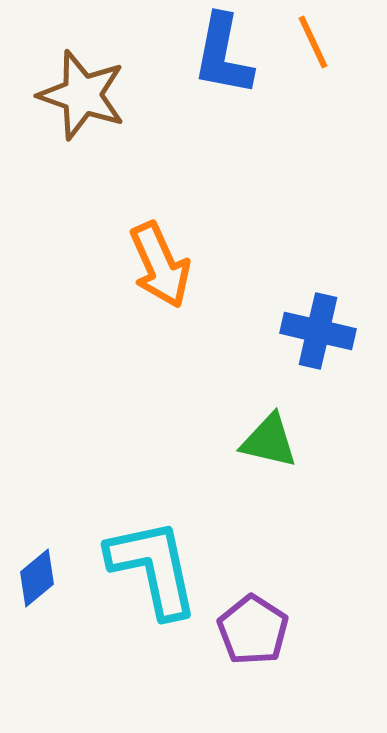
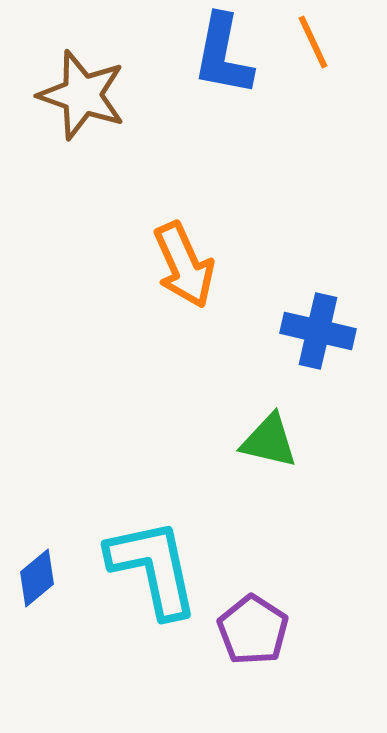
orange arrow: moved 24 px right
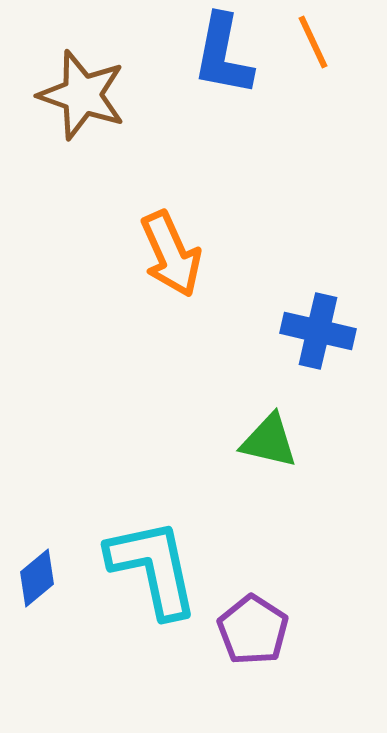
orange arrow: moved 13 px left, 11 px up
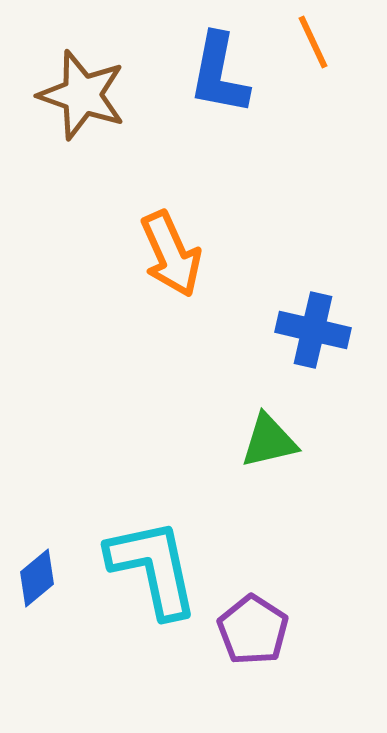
blue L-shape: moved 4 px left, 19 px down
blue cross: moved 5 px left, 1 px up
green triangle: rotated 26 degrees counterclockwise
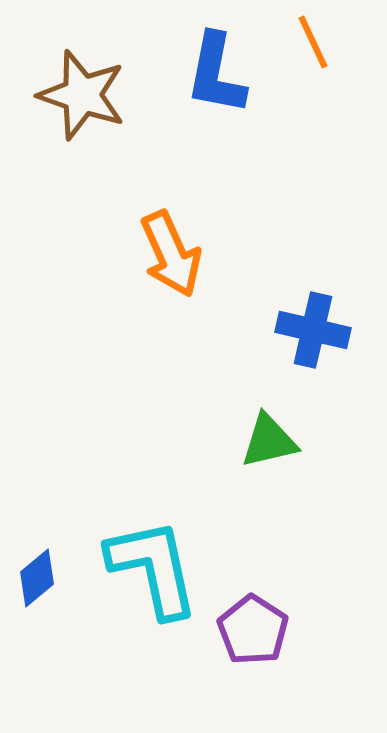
blue L-shape: moved 3 px left
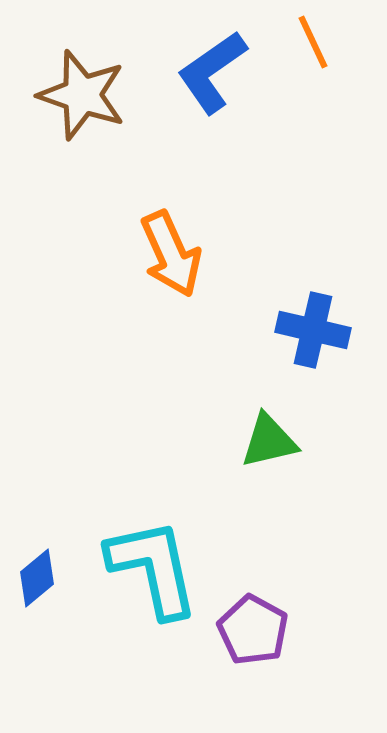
blue L-shape: moved 4 px left, 2 px up; rotated 44 degrees clockwise
purple pentagon: rotated 4 degrees counterclockwise
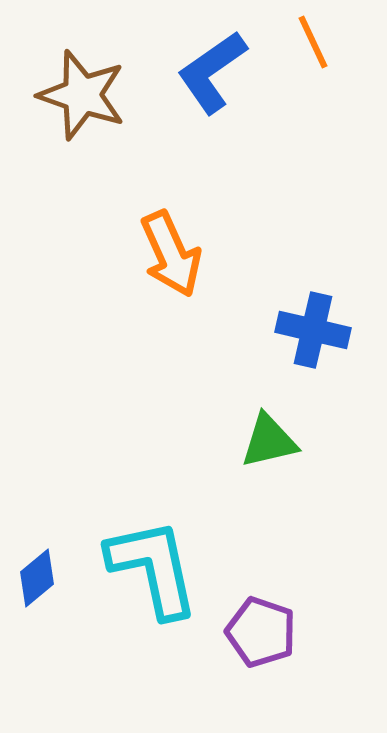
purple pentagon: moved 8 px right, 2 px down; rotated 10 degrees counterclockwise
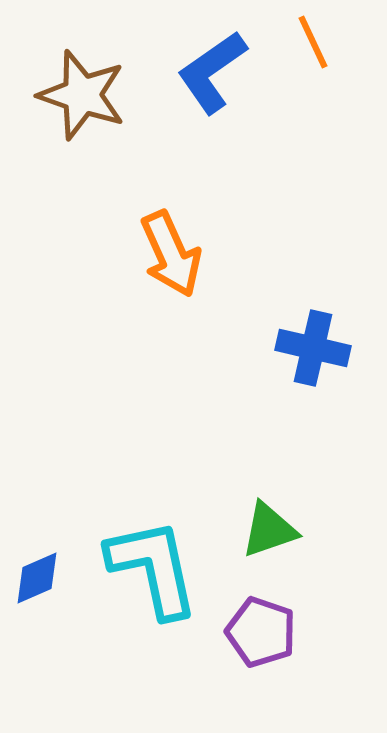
blue cross: moved 18 px down
green triangle: moved 89 px down; rotated 6 degrees counterclockwise
blue diamond: rotated 16 degrees clockwise
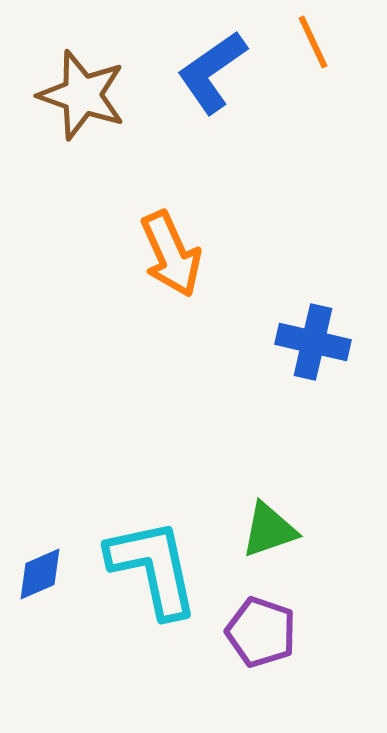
blue cross: moved 6 px up
blue diamond: moved 3 px right, 4 px up
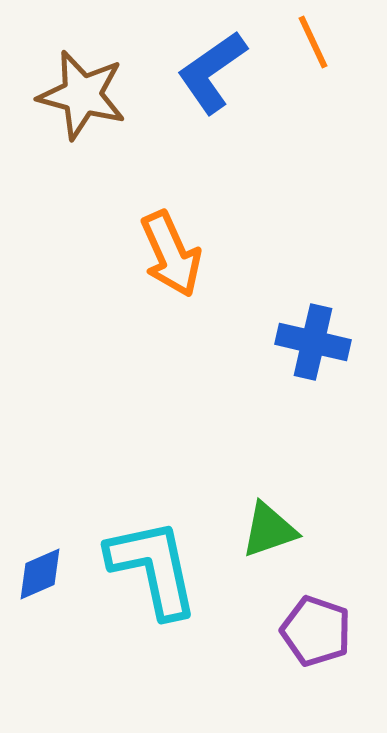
brown star: rotated 4 degrees counterclockwise
purple pentagon: moved 55 px right, 1 px up
